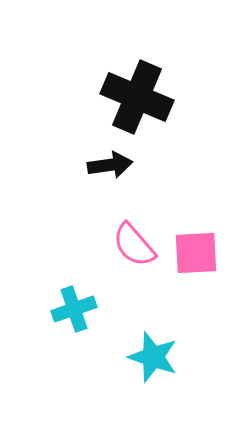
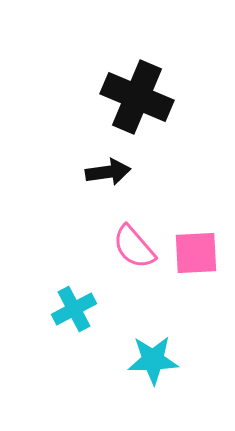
black arrow: moved 2 px left, 7 px down
pink semicircle: moved 2 px down
cyan cross: rotated 9 degrees counterclockwise
cyan star: moved 3 px down; rotated 21 degrees counterclockwise
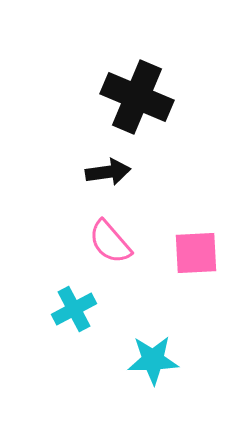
pink semicircle: moved 24 px left, 5 px up
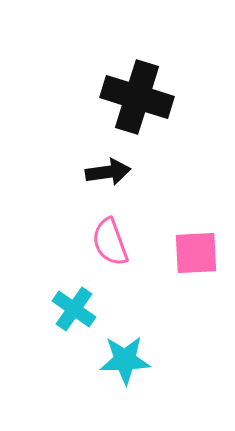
black cross: rotated 6 degrees counterclockwise
pink semicircle: rotated 21 degrees clockwise
cyan cross: rotated 27 degrees counterclockwise
cyan star: moved 28 px left
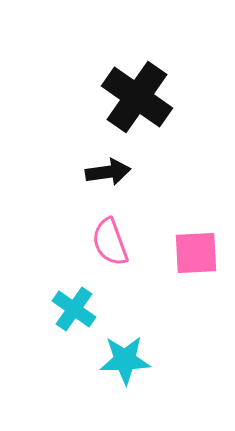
black cross: rotated 18 degrees clockwise
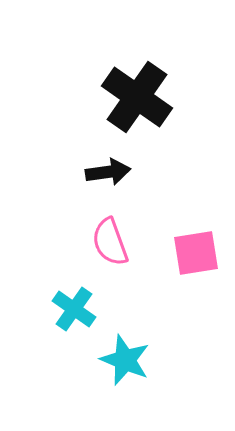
pink square: rotated 6 degrees counterclockwise
cyan star: rotated 24 degrees clockwise
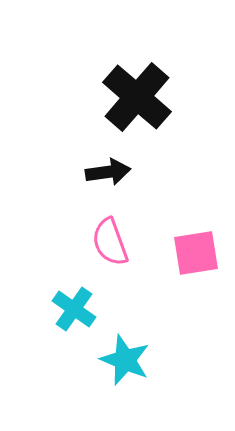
black cross: rotated 6 degrees clockwise
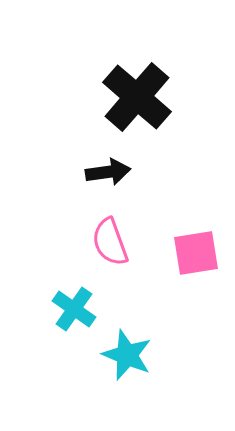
cyan star: moved 2 px right, 5 px up
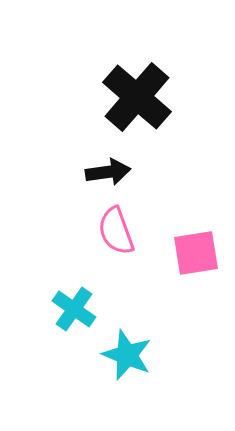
pink semicircle: moved 6 px right, 11 px up
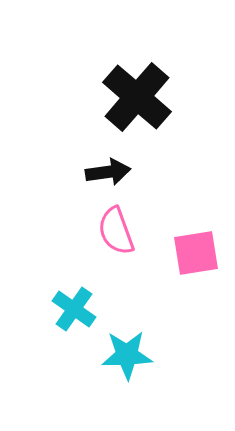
cyan star: rotated 24 degrees counterclockwise
